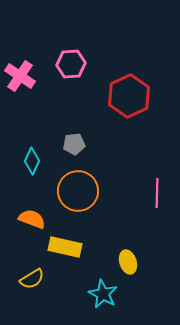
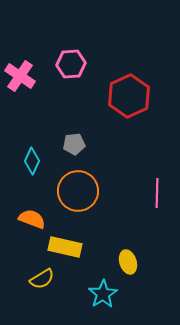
yellow semicircle: moved 10 px right
cyan star: rotated 12 degrees clockwise
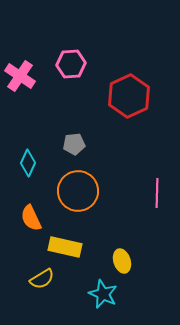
cyan diamond: moved 4 px left, 2 px down
orange semicircle: moved 1 px left, 1 px up; rotated 136 degrees counterclockwise
yellow ellipse: moved 6 px left, 1 px up
cyan star: rotated 16 degrees counterclockwise
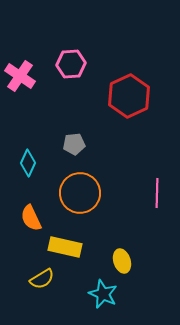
orange circle: moved 2 px right, 2 px down
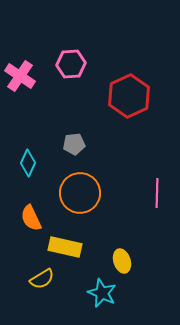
cyan star: moved 1 px left, 1 px up
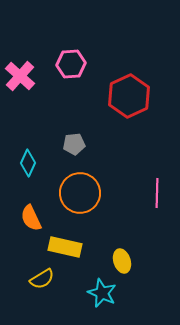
pink cross: rotated 8 degrees clockwise
